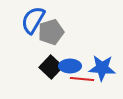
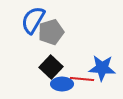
blue ellipse: moved 8 px left, 18 px down
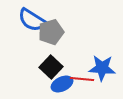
blue semicircle: moved 1 px left; rotated 88 degrees counterclockwise
blue ellipse: rotated 25 degrees counterclockwise
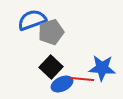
blue semicircle: rotated 128 degrees clockwise
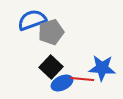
blue ellipse: moved 1 px up
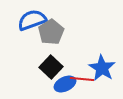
gray pentagon: rotated 15 degrees counterclockwise
blue star: rotated 28 degrees clockwise
blue ellipse: moved 3 px right, 1 px down
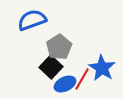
gray pentagon: moved 8 px right, 15 px down
red line: rotated 65 degrees counterclockwise
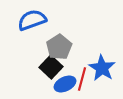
red line: rotated 15 degrees counterclockwise
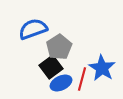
blue semicircle: moved 1 px right, 9 px down
black square: rotated 10 degrees clockwise
blue ellipse: moved 4 px left, 1 px up
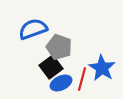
gray pentagon: rotated 20 degrees counterclockwise
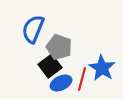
blue semicircle: rotated 48 degrees counterclockwise
black square: moved 1 px left, 1 px up
